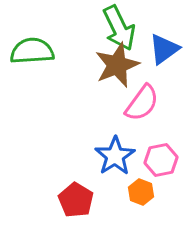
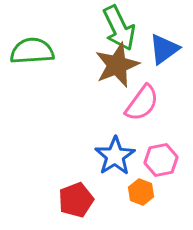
red pentagon: rotated 20 degrees clockwise
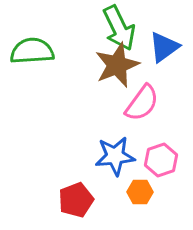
blue triangle: moved 2 px up
blue star: rotated 27 degrees clockwise
pink hexagon: rotated 8 degrees counterclockwise
orange hexagon: moved 1 px left; rotated 20 degrees counterclockwise
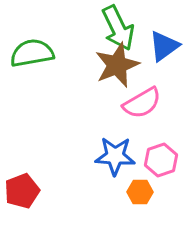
green arrow: moved 1 px left
blue triangle: moved 1 px up
green semicircle: moved 2 px down; rotated 6 degrees counterclockwise
pink semicircle: rotated 24 degrees clockwise
blue star: rotated 9 degrees clockwise
red pentagon: moved 54 px left, 9 px up
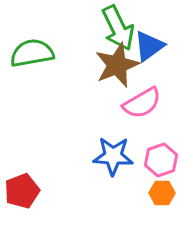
blue triangle: moved 15 px left
blue star: moved 2 px left
orange hexagon: moved 22 px right, 1 px down
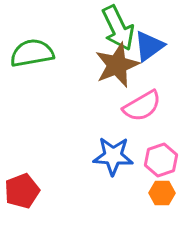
pink semicircle: moved 3 px down
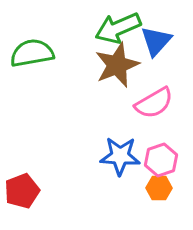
green arrow: rotated 93 degrees clockwise
blue triangle: moved 7 px right, 5 px up; rotated 12 degrees counterclockwise
pink semicircle: moved 12 px right, 3 px up
blue star: moved 7 px right
orange hexagon: moved 3 px left, 5 px up
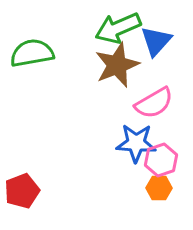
blue star: moved 16 px right, 13 px up
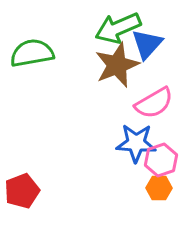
blue triangle: moved 9 px left, 3 px down
